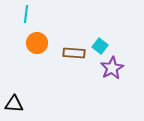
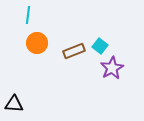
cyan line: moved 2 px right, 1 px down
brown rectangle: moved 2 px up; rotated 25 degrees counterclockwise
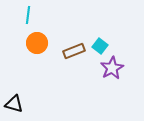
black triangle: rotated 12 degrees clockwise
